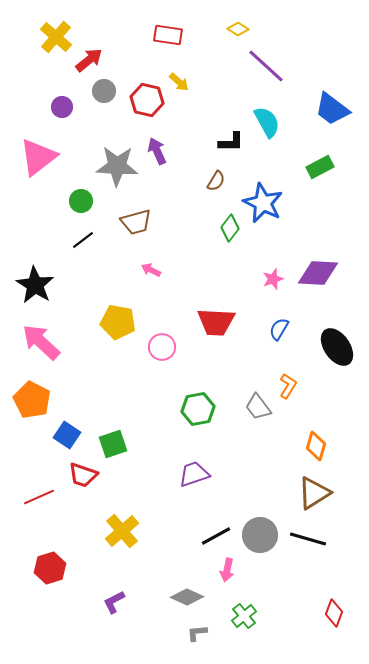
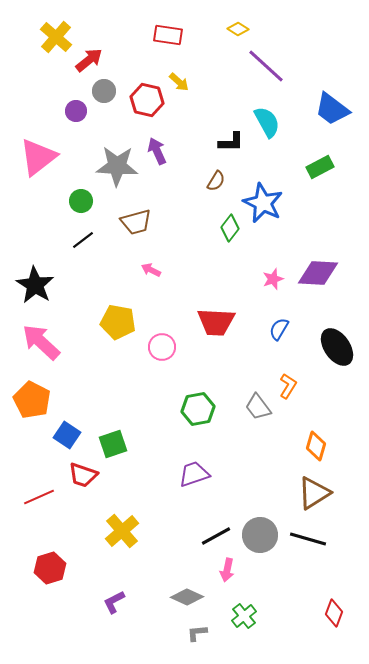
purple circle at (62, 107): moved 14 px right, 4 px down
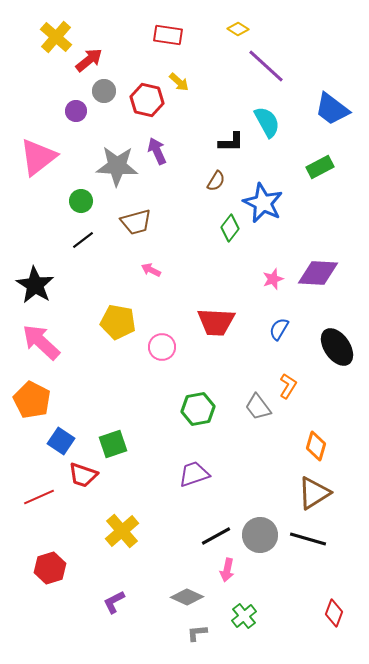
blue square at (67, 435): moved 6 px left, 6 px down
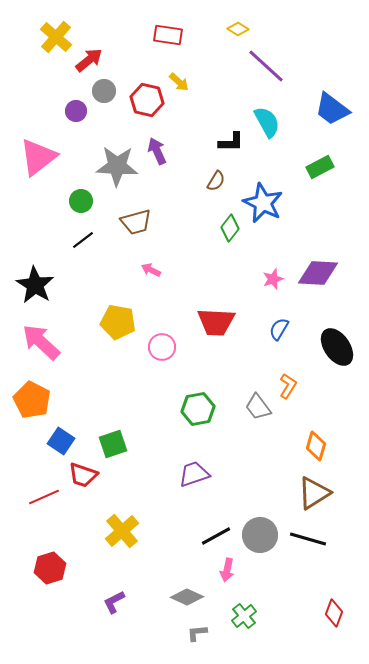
red line at (39, 497): moved 5 px right
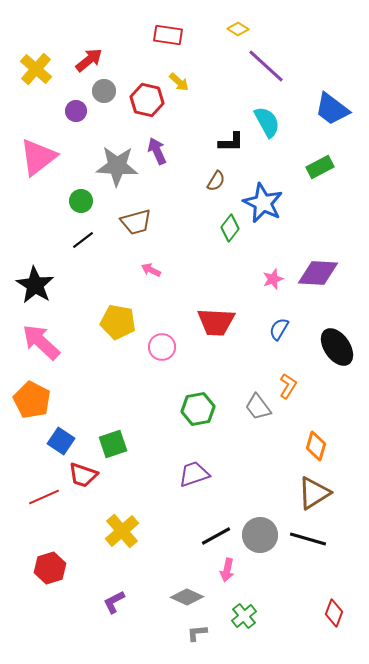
yellow cross at (56, 37): moved 20 px left, 32 px down
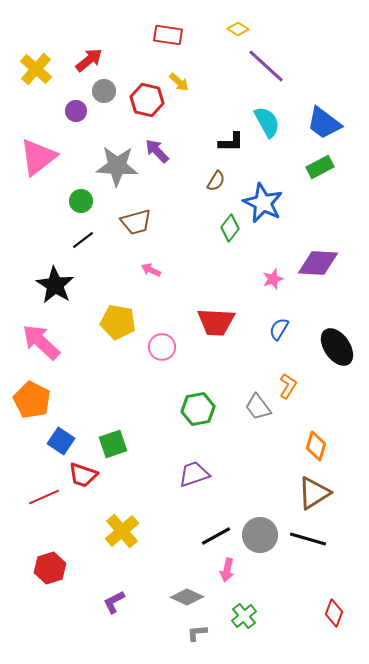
blue trapezoid at (332, 109): moved 8 px left, 14 px down
purple arrow at (157, 151): rotated 20 degrees counterclockwise
purple diamond at (318, 273): moved 10 px up
black star at (35, 285): moved 20 px right
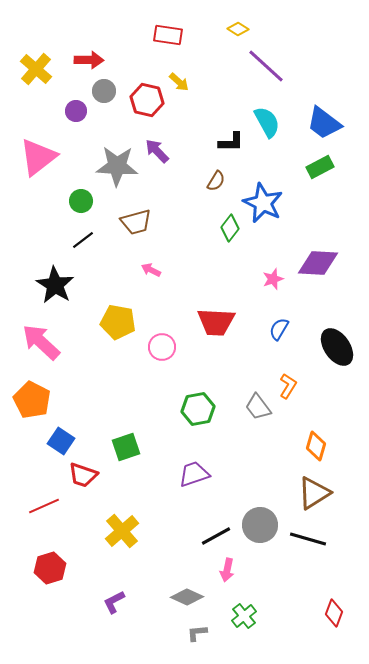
red arrow at (89, 60): rotated 40 degrees clockwise
green square at (113, 444): moved 13 px right, 3 px down
red line at (44, 497): moved 9 px down
gray circle at (260, 535): moved 10 px up
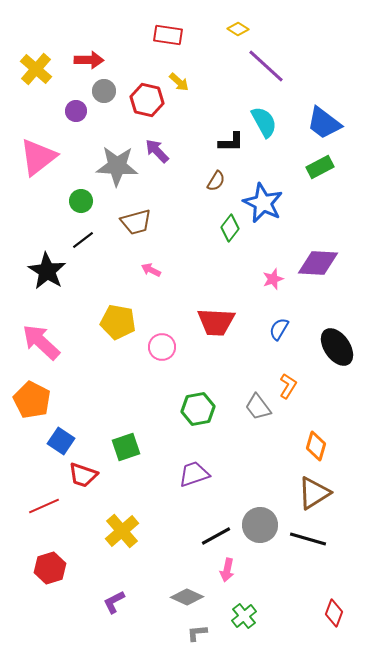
cyan semicircle at (267, 122): moved 3 px left
black star at (55, 285): moved 8 px left, 14 px up
